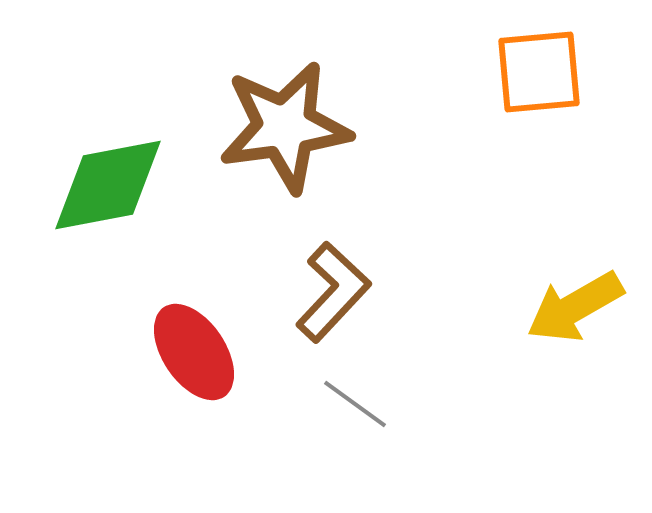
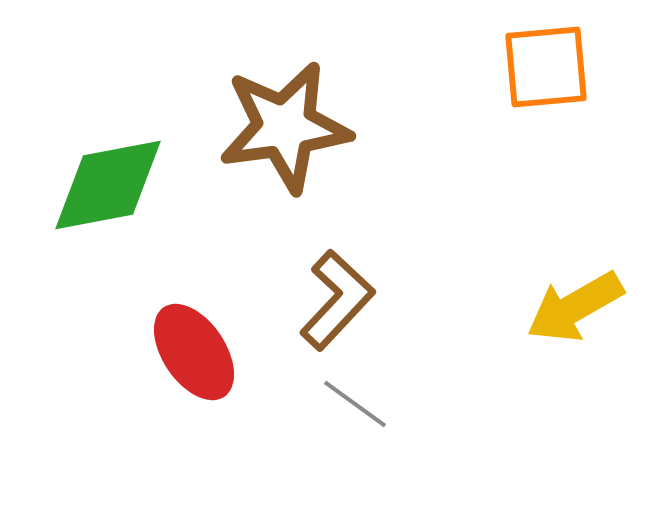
orange square: moved 7 px right, 5 px up
brown L-shape: moved 4 px right, 8 px down
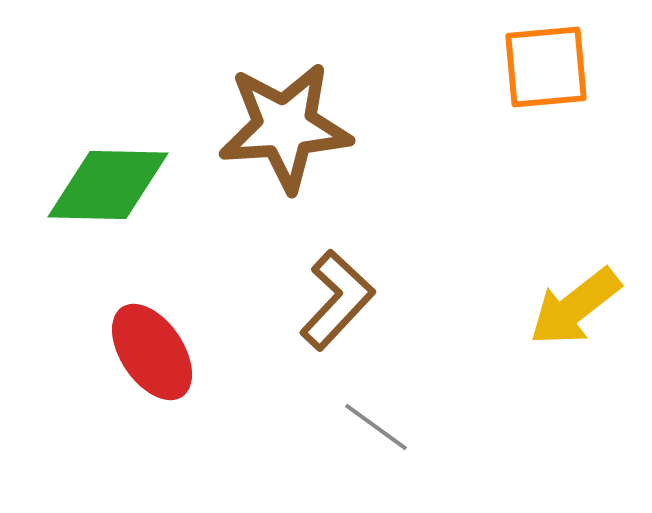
brown star: rotated 4 degrees clockwise
green diamond: rotated 12 degrees clockwise
yellow arrow: rotated 8 degrees counterclockwise
red ellipse: moved 42 px left
gray line: moved 21 px right, 23 px down
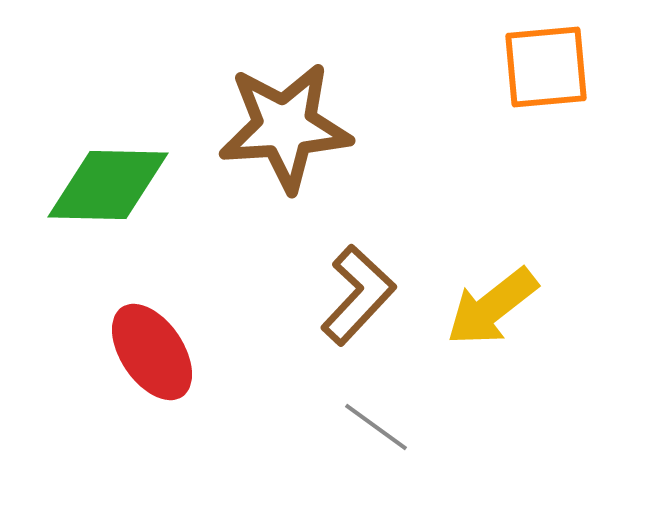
brown L-shape: moved 21 px right, 5 px up
yellow arrow: moved 83 px left
